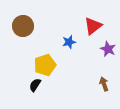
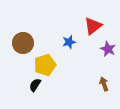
brown circle: moved 17 px down
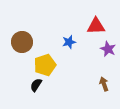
red triangle: moved 3 px right; rotated 36 degrees clockwise
brown circle: moved 1 px left, 1 px up
black semicircle: moved 1 px right
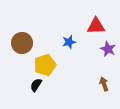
brown circle: moved 1 px down
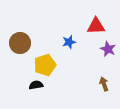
brown circle: moved 2 px left
black semicircle: rotated 48 degrees clockwise
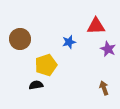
brown circle: moved 4 px up
yellow pentagon: moved 1 px right
brown arrow: moved 4 px down
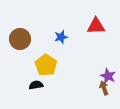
blue star: moved 8 px left, 5 px up
purple star: moved 27 px down
yellow pentagon: rotated 20 degrees counterclockwise
